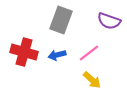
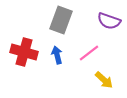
blue arrow: rotated 90 degrees clockwise
yellow arrow: moved 12 px right
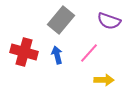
gray rectangle: rotated 20 degrees clockwise
pink line: rotated 10 degrees counterclockwise
yellow arrow: rotated 42 degrees counterclockwise
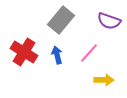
red cross: rotated 16 degrees clockwise
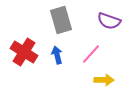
gray rectangle: rotated 56 degrees counterclockwise
pink line: moved 2 px right, 1 px down
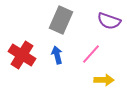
gray rectangle: rotated 40 degrees clockwise
red cross: moved 2 px left, 3 px down
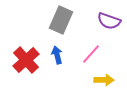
red cross: moved 4 px right, 5 px down; rotated 16 degrees clockwise
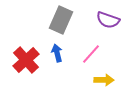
purple semicircle: moved 1 px left, 1 px up
blue arrow: moved 2 px up
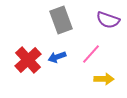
gray rectangle: rotated 44 degrees counterclockwise
blue arrow: moved 4 px down; rotated 96 degrees counterclockwise
red cross: moved 2 px right
yellow arrow: moved 1 px up
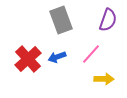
purple semicircle: rotated 90 degrees counterclockwise
red cross: moved 1 px up
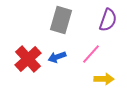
gray rectangle: rotated 36 degrees clockwise
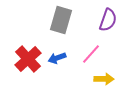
blue arrow: moved 1 px down
